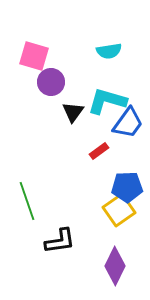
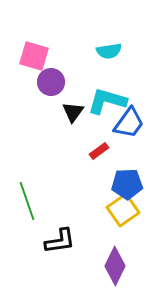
blue trapezoid: moved 1 px right
blue pentagon: moved 3 px up
yellow square: moved 4 px right
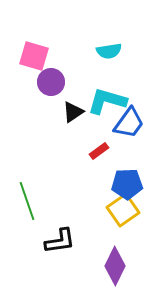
black triangle: rotated 20 degrees clockwise
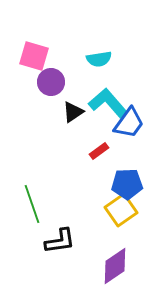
cyan semicircle: moved 10 px left, 8 px down
cyan L-shape: moved 1 px right, 2 px down; rotated 33 degrees clockwise
green line: moved 5 px right, 3 px down
yellow square: moved 2 px left
purple diamond: rotated 30 degrees clockwise
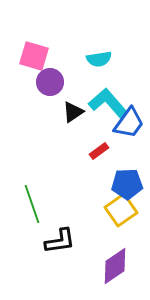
purple circle: moved 1 px left
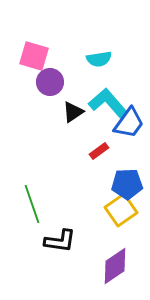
black L-shape: rotated 16 degrees clockwise
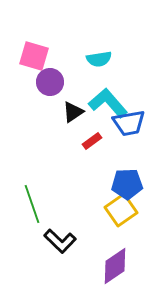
blue trapezoid: rotated 44 degrees clockwise
red rectangle: moved 7 px left, 10 px up
black L-shape: rotated 36 degrees clockwise
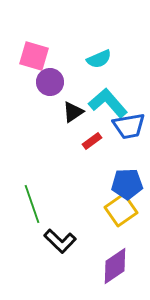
cyan semicircle: rotated 15 degrees counterclockwise
blue trapezoid: moved 3 px down
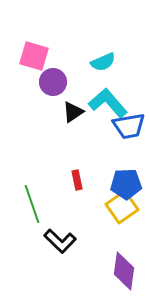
cyan semicircle: moved 4 px right, 3 px down
purple circle: moved 3 px right
red rectangle: moved 15 px left, 39 px down; rotated 66 degrees counterclockwise
blue pentagon: moved 1 px left
yellow square: moved 1 px right, 3 px up
purple diamond: moved 9 px right, 5 px down; rotated 48 degrees counterclockwise
